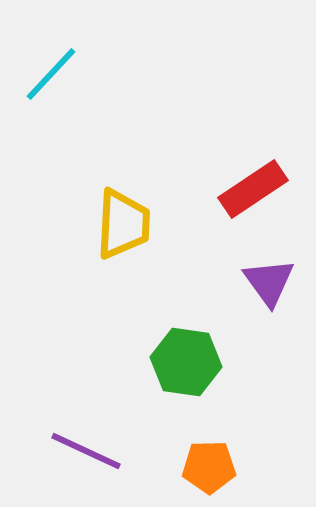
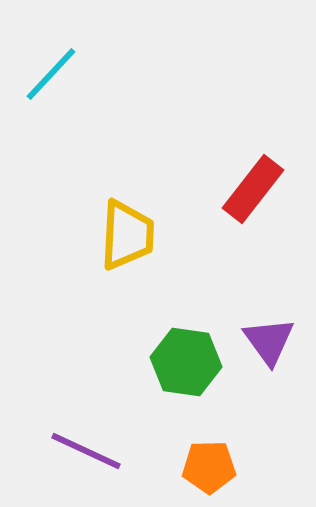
red rectangle: rotated 18 degrees counterclockwise
yellow trapezoid: moved 4 px right, 11 px down
purple triangle: moved 59 px down
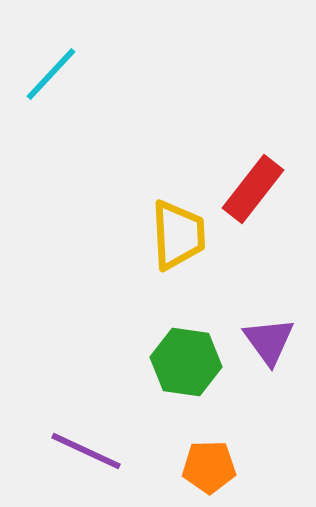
yellow trapezoid: moved 51 px right; rotated 6 degrees counterclockwise
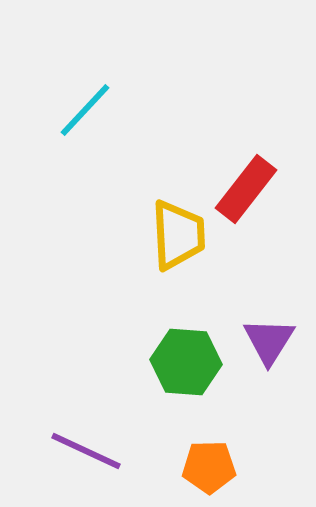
cyan line: moved 34 px right, 36 px down
red rectangle: moved 7 px left
purple triangle: rotated 8 degrees clockwise
green hexagon: rotated 4 degrees counterclockwise
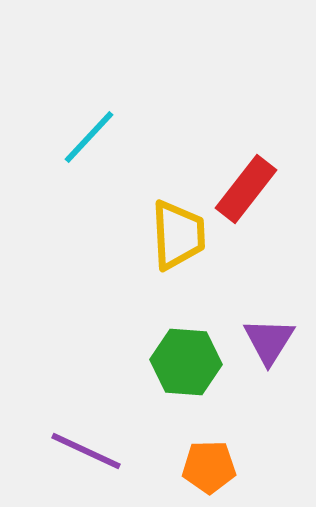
cyan line: moved 4 px right, 27 px down
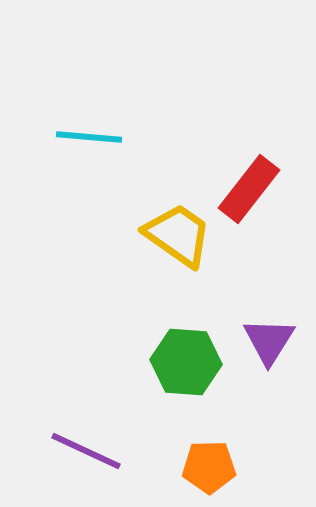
cyan line: rotated 52 degrees clockwise
red rectangle: moved 3 px right
yellow trapezoid: rotated 52 degrees counterclockwise
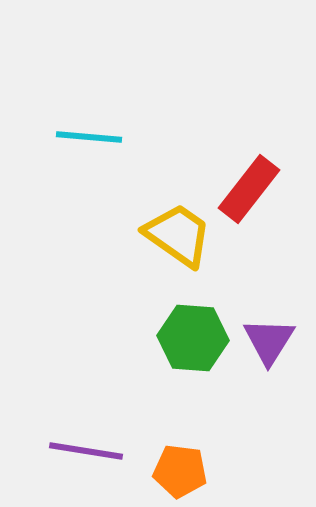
green hexagon: moved 7 px right, 24 px up
purple line: rotated 16 degrees counterclockwise
orange pentagon: moved 29 px left, 4 px down; rotated 8 degrees clockwise
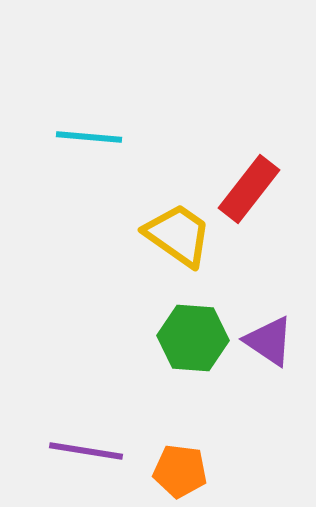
purple triangle: rotated 28 degrees counterclockwise
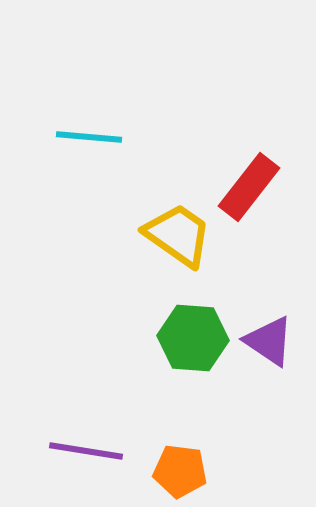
red rectangle: moved 2 px up
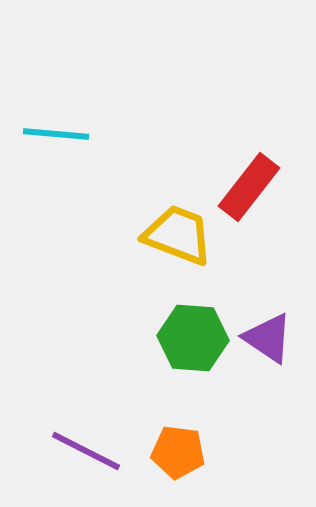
cyan line: moved 33 px left, 3 px up
yellow trapezoid: rotated 14 degrees counterclockwise
purple triangle: moved 1 px left, 3 px up
purple line: rotated 18 degrees clockwise
orange pentagon: moved 2 px left, 19 px up
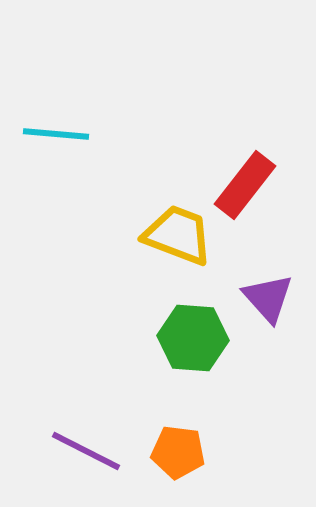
red rectangle: moved 4 px left, 2 px up
purple triangle: moved 40 px up; rotated 14 degrees clockwise
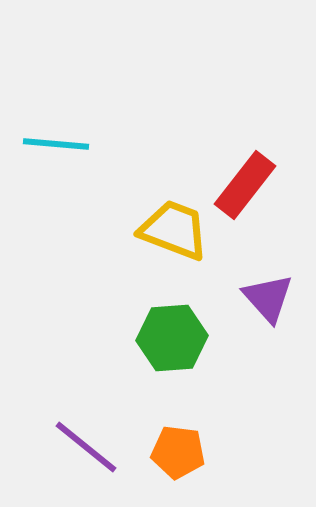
cyan line: moved 10 px down
yellow trapezoid: moved 4 px left, 5 px up
green hexagon: moved 21 px left; rotated 8 degrees counterclockwise
purple line: moved 4 px up; rotated 12 degrees clockwise
